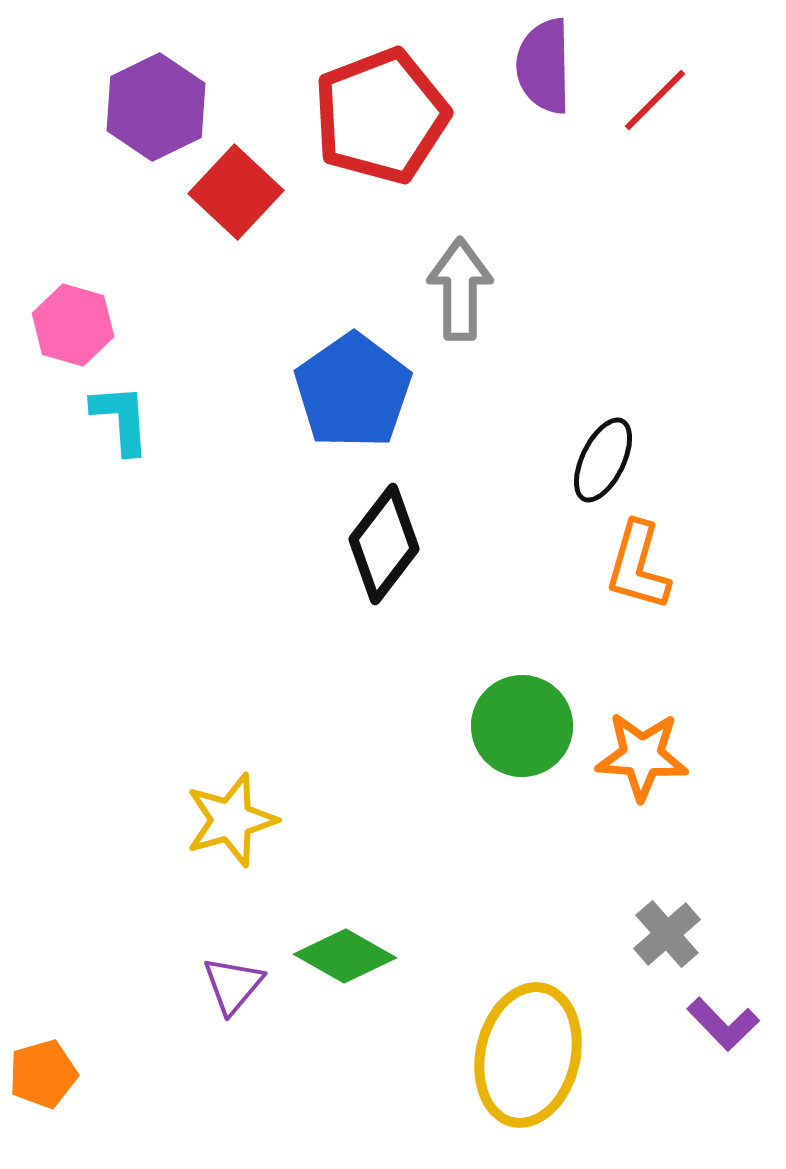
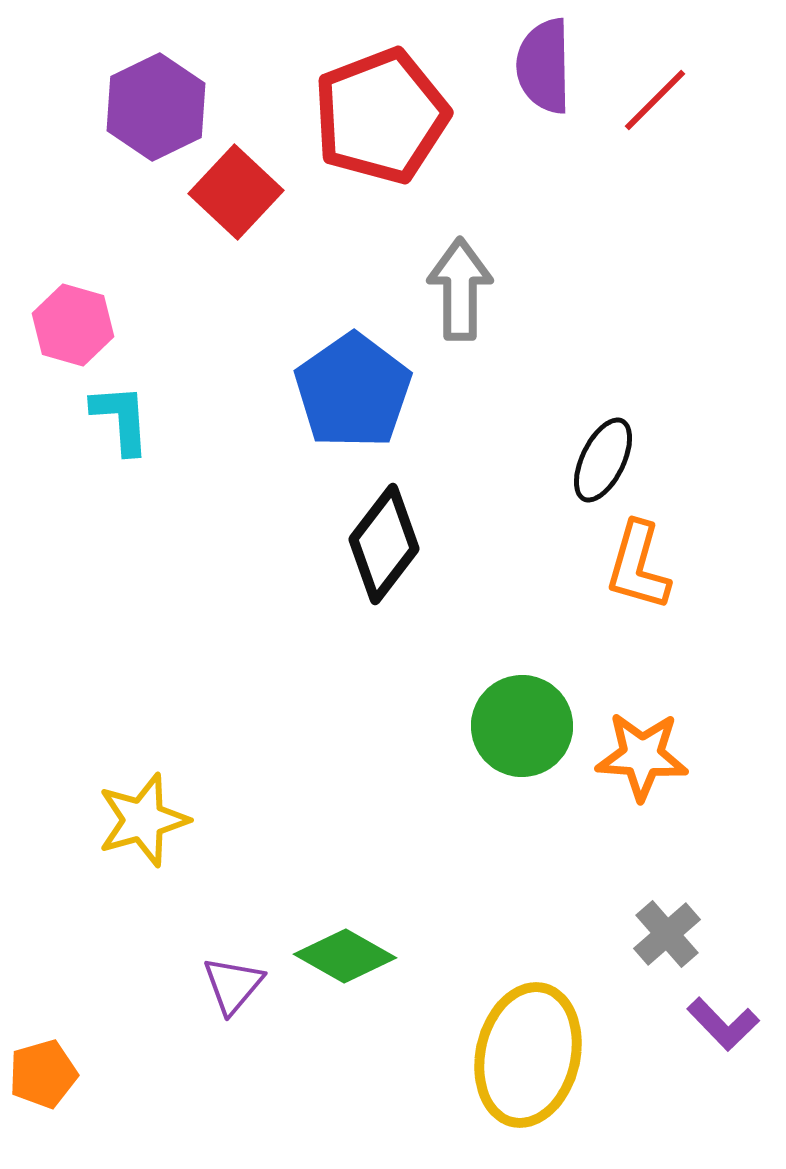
yellow star: moved 88 px left
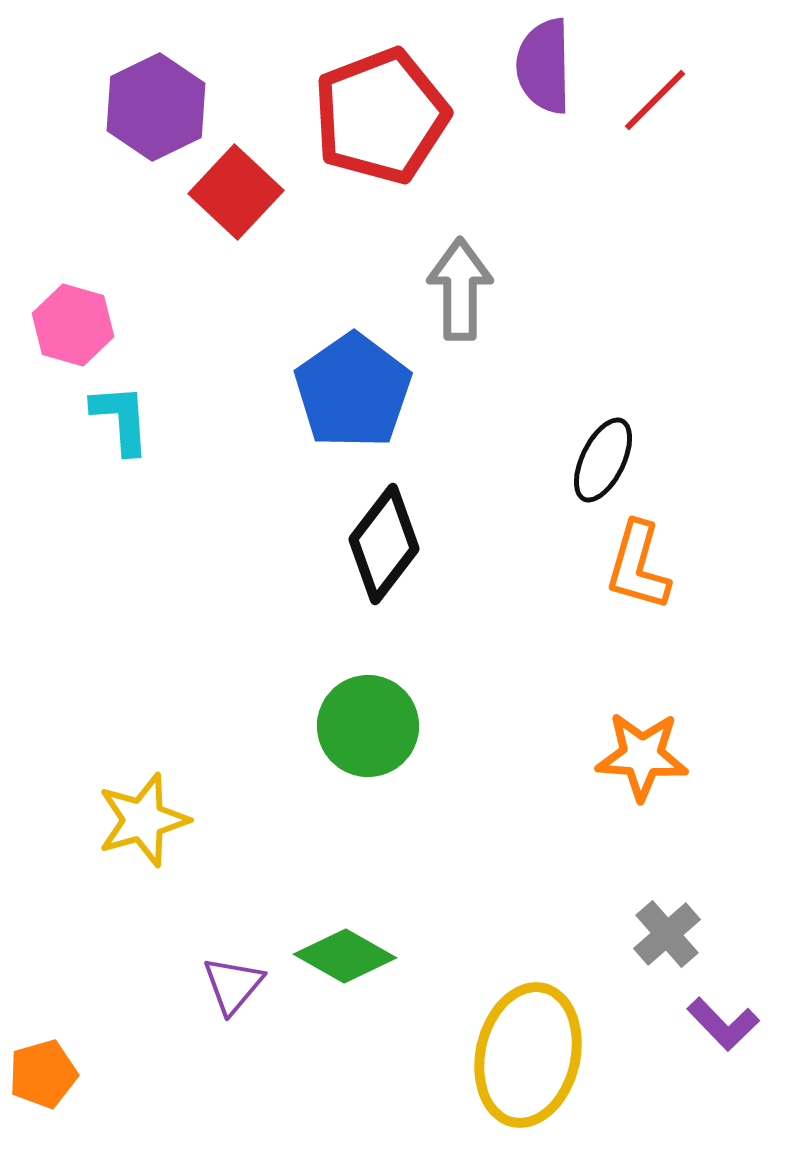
green circle: moved 154 px left
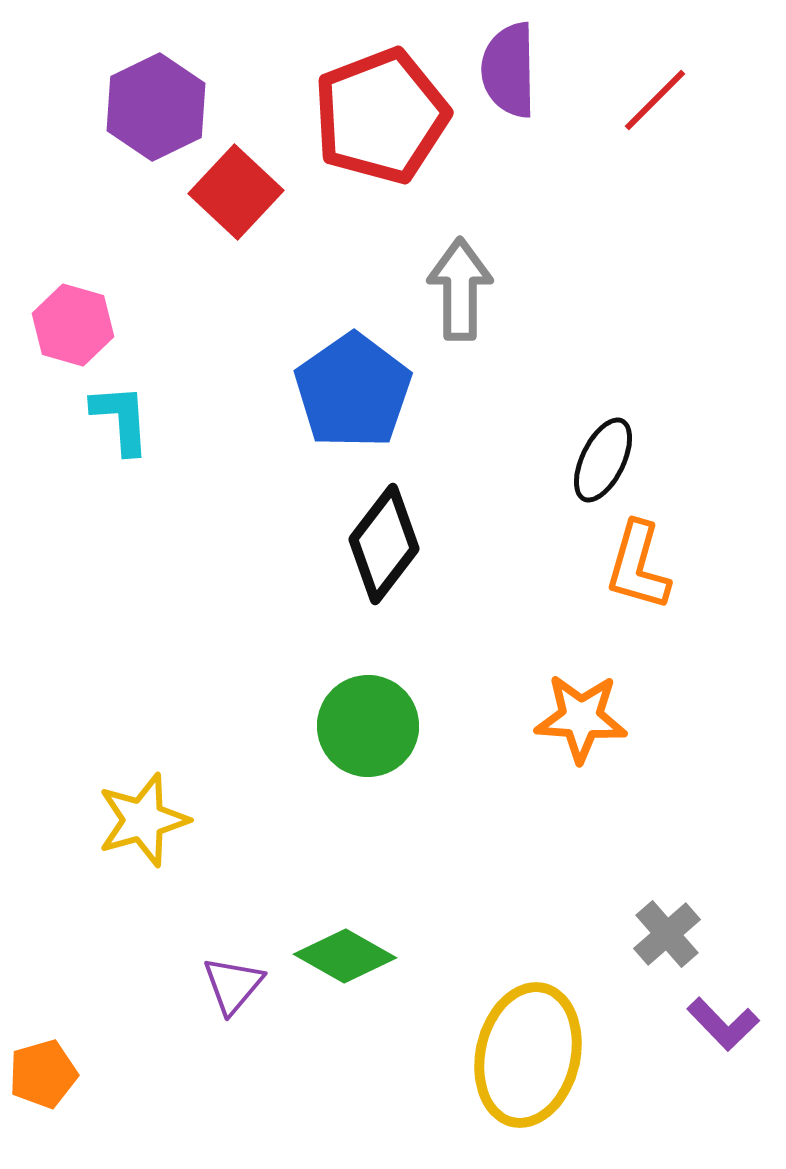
purple semicircle: moved 35 px left, 4 px down
orange star: moved 61 px left, 38 px up
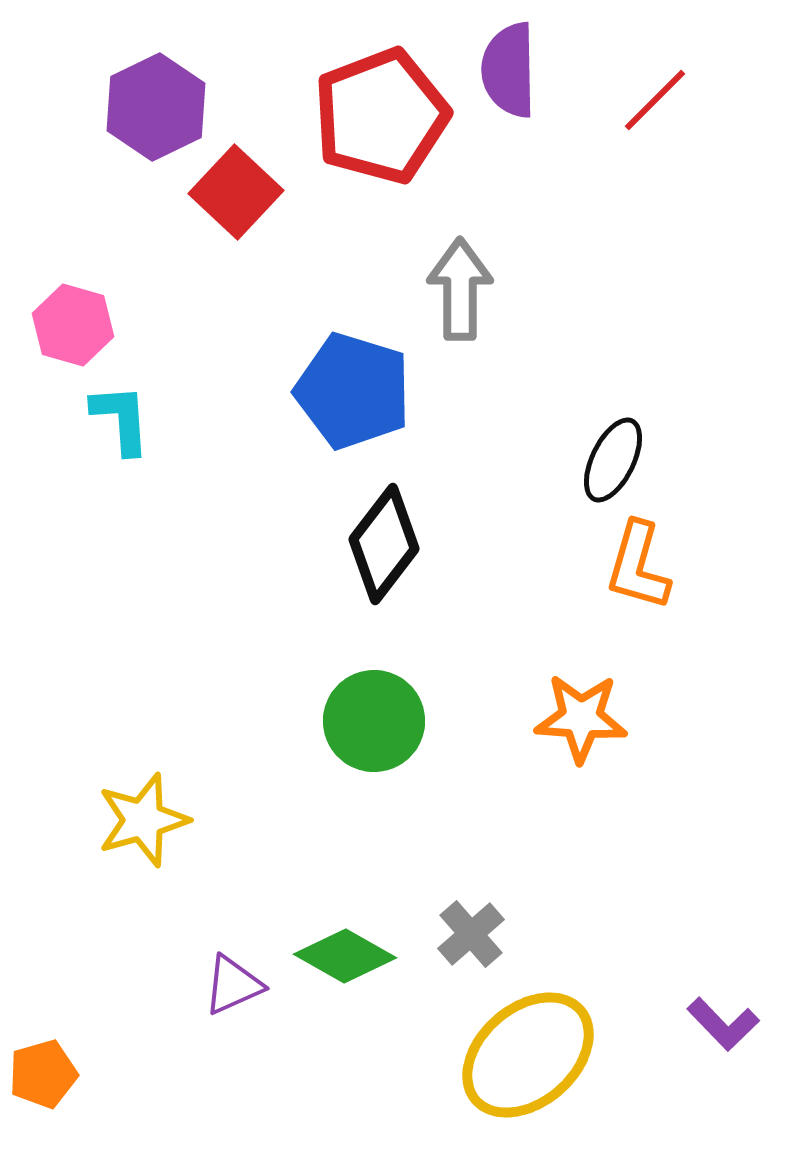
blue pentagon: rotated 20 degrees counterclockwise
black ellipse: moved 10 px right
green circle: moved 6 px right, 5 px up
gray cross: moved 196 px left
purple triangle: rotated 26 degrees clockwise
yellow ellipse: rotated 36 degrees clockwise
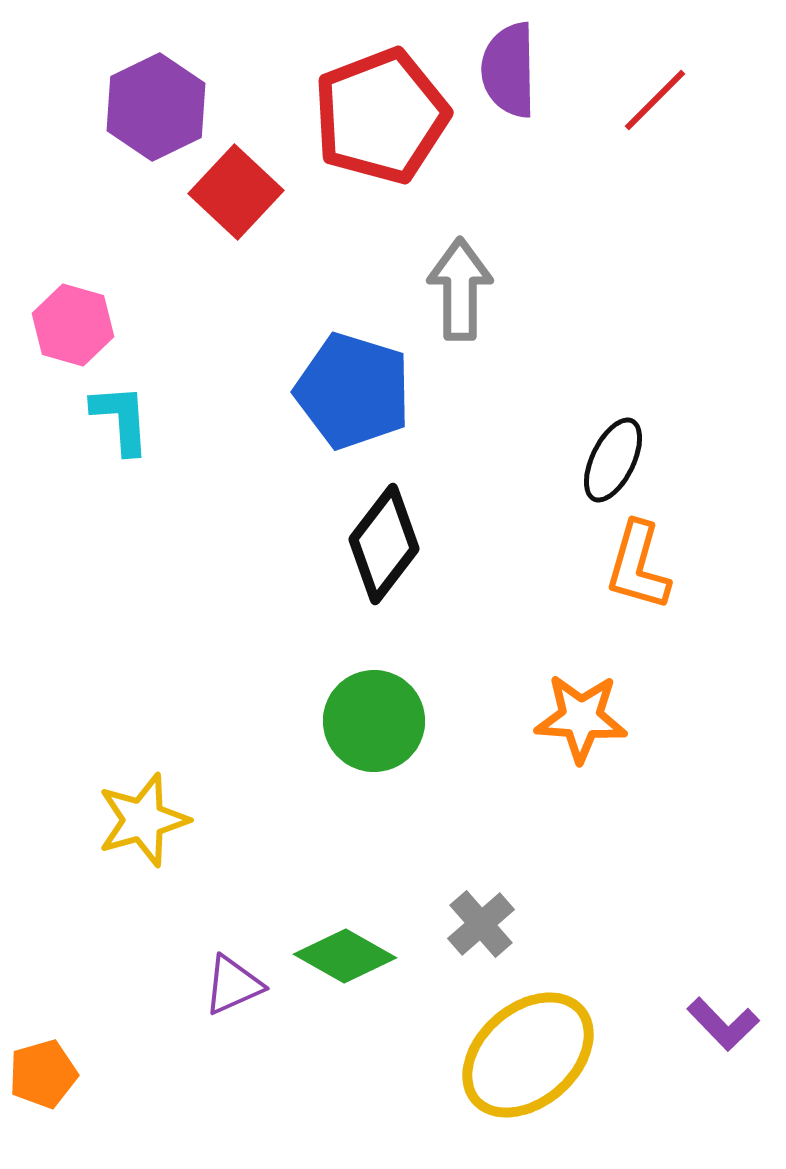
gray cross: moved 10 px right, 10 px up
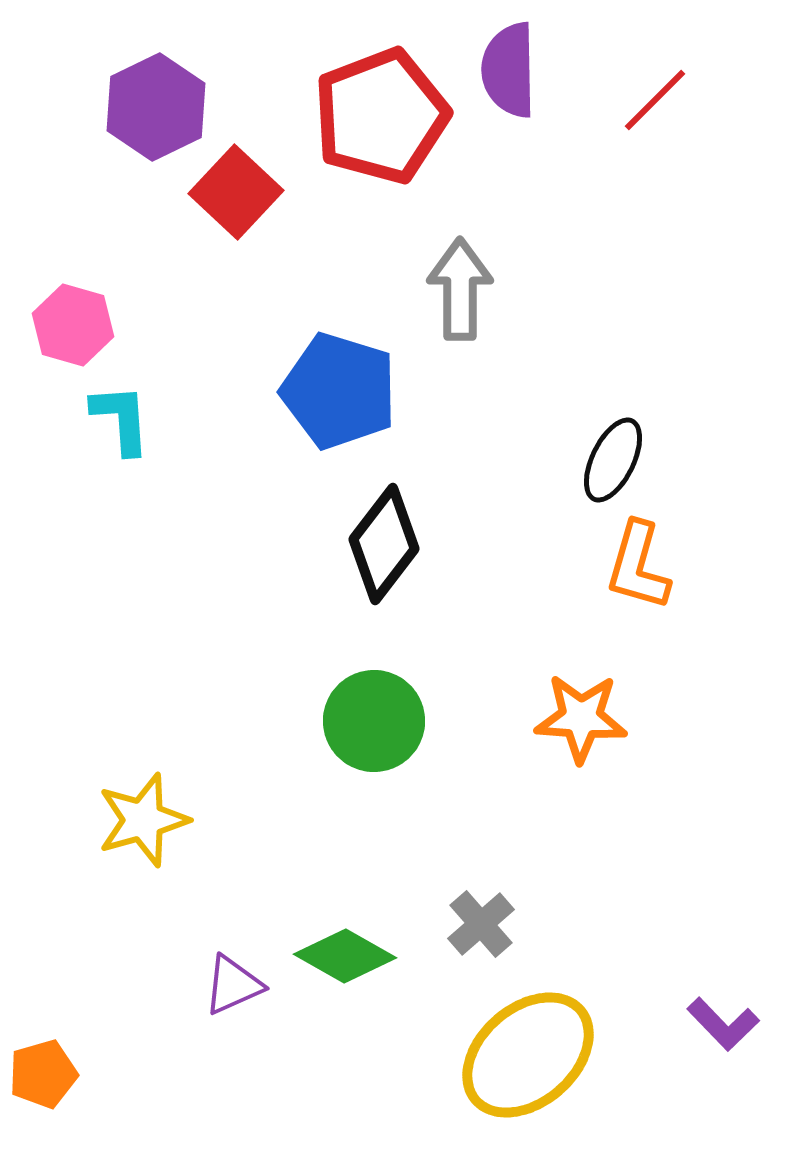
blue pentagon: moved 14 px left
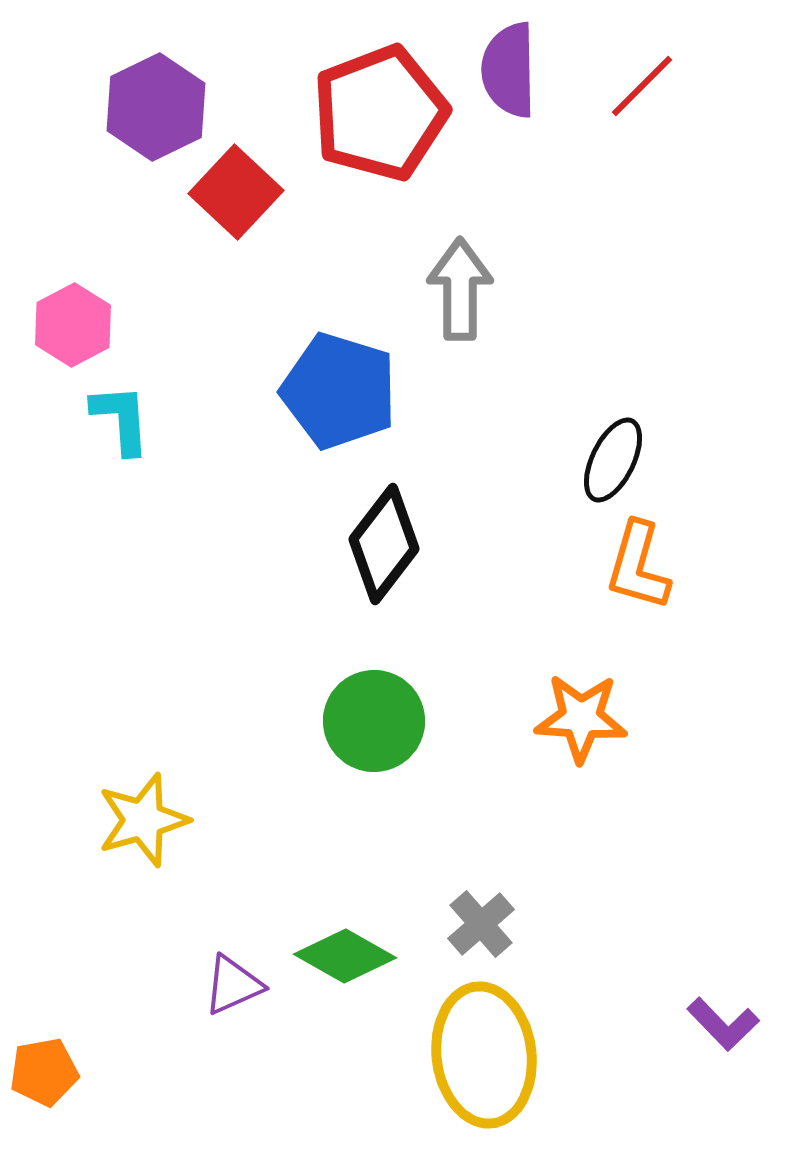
red line: moved 13 px left, 14 px up
red pentagon: moved 1 px left, 3 px up
pink hexagon: rotated 16 degrees clockwise
yellow ellipse: moved 44 px left; rotated 56 degrees counterclockwise
orange pentagon: moved 1 px right, 2 px up; rotated 6 degrees clockwise
